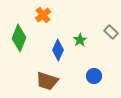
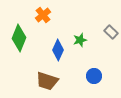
green star: rotated 16 degrees clockwise
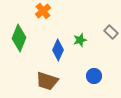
orange cross: moved 4 px up
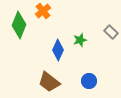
green diamond: moved 13 px up
blue circle: moved 5 px left, 5 px down
brown trapezoid: moved 2 px right, 1 px down; rotated 20 degrees clockwise
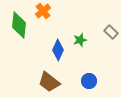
green diamond: rotated 16 degrees counterclockwise
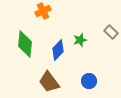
orange cross: rotated 14 degrees clockwise
green diamond: moved 6 px right, 19 px down
blue diamond: rotated 20 degrees clockwise
brown trapezoid: rotated 15 degrees clockwise
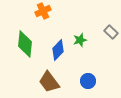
blue circle: moved 1 px left
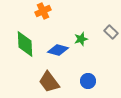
green star: moved 1 px right, 1 px up
green diamond: rotated 8 degrees counterclockwise
blue diamond: rotated 60 degrees clockwise
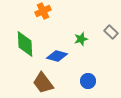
blue diamond: moved 1 px left, 6 px down
brown trapezoid: moved 6 px left, 1 px down
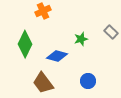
green diamond: rotated 28 degrees clockwise
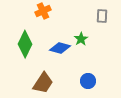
gray rectangle: moved 9 px left, 16 px up; rotated 48 degrees clockwise
green star: rotated 16 degrees counterclockwise
blue diamond: moved 3 px right, 8 px up
brown trapezoid: rotated 110 degrees counterclockwise
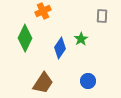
green diamond: moved 6 px up
blue diamond: rotated 70 degrees counterclockwise
